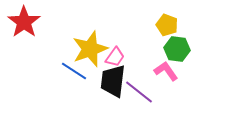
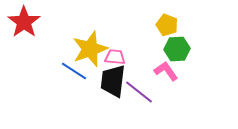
green hexagon: rotated 10 degrees counterclockwise
pink trapezoid: rotated 120 degrees counterclockwise
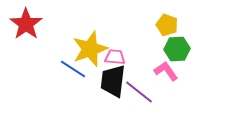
red star: moved 2 px right, 2 px down
blue line: moved 1 px left, 2 px up
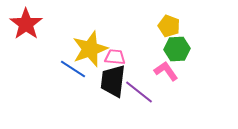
yellow pentagon: moved 2 px right, 1 px down
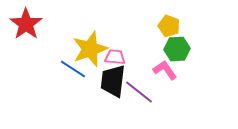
pink L-shape: moved 1 px left, 1 px up
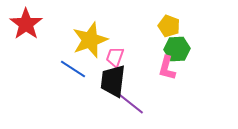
yellow star: moved 9 px up
pink trapezoid: rotated 75 degrees counterclockwise
pink L-shape: moved 2 px right, 2 px up; rotated 130 degrees counterclockwise
purple line: moved 9 px left, 11 px down
